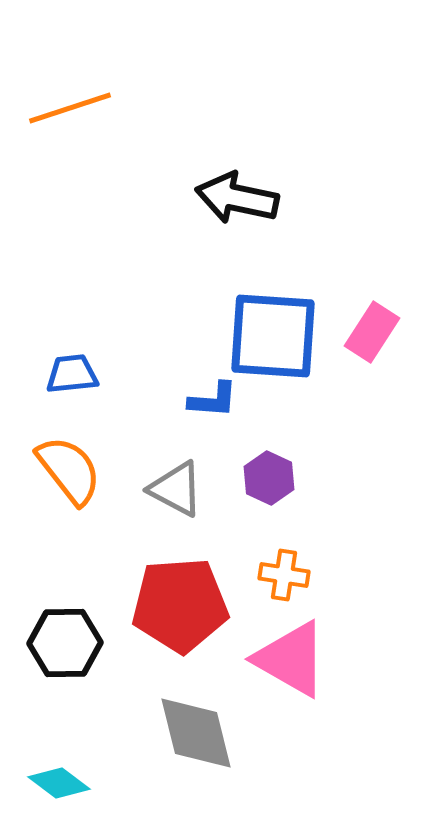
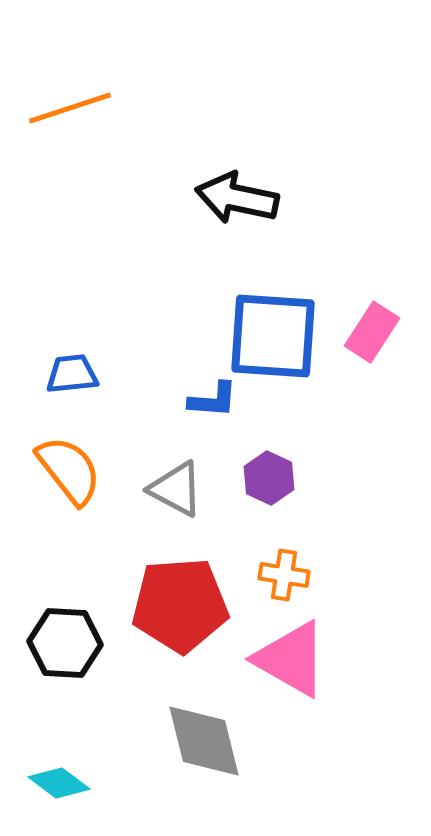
black hexagon: rotated 4 degrees clockwise
gray diamond: moved 8 px right, 8 px down
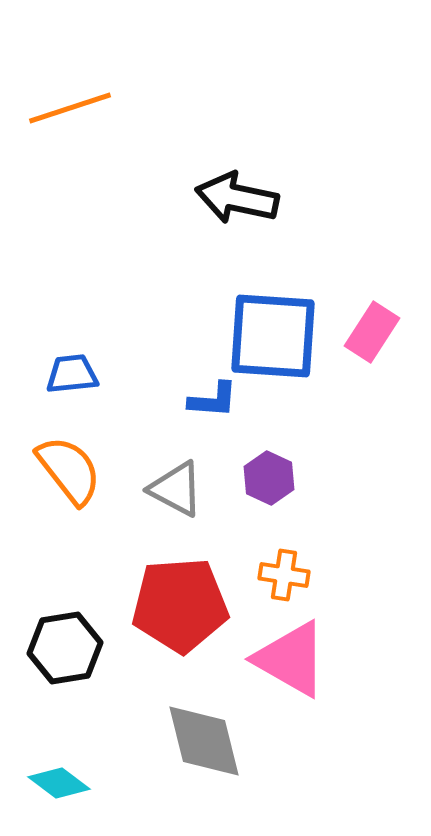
black hexagon: moved 5 px down; rotated 12 degrees counterclockwise
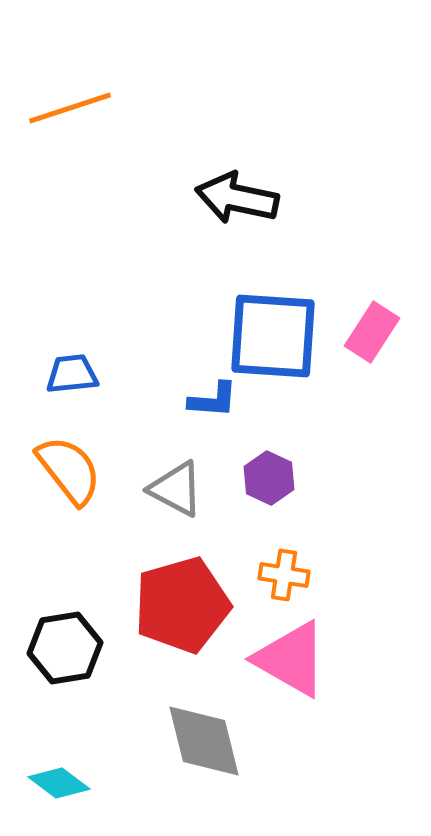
red pentagon: moved 2 px right; rotated 12 degrees counterclockwise
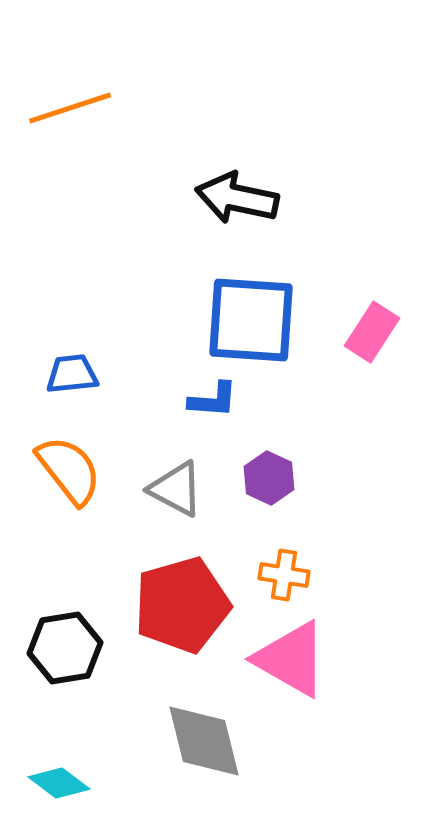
blue square: moved 22 px left, 16 px up
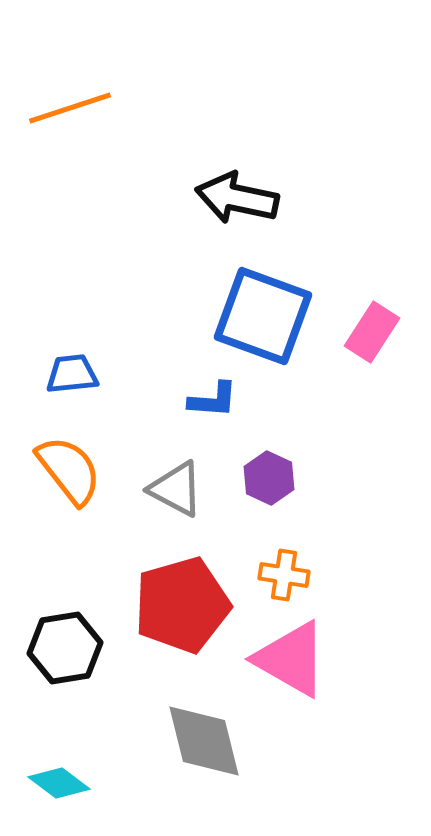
blue square: moved 12 px right, 4 px up; rotated 16 degrees clockwise
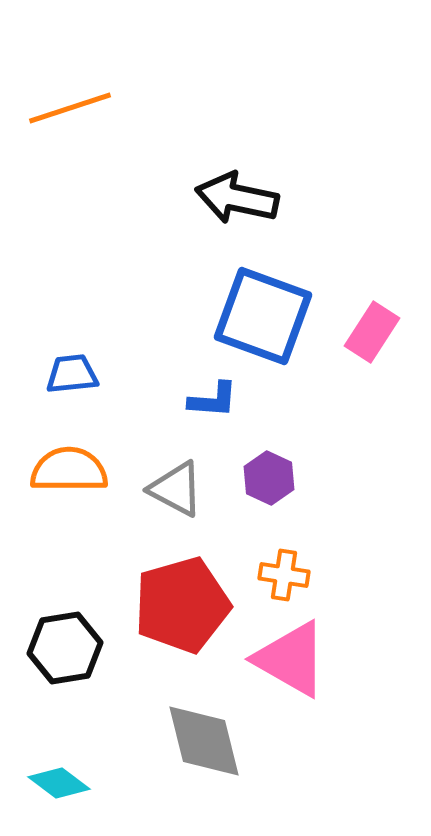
orange semicircle: rotated 52 degrees counterclockwise
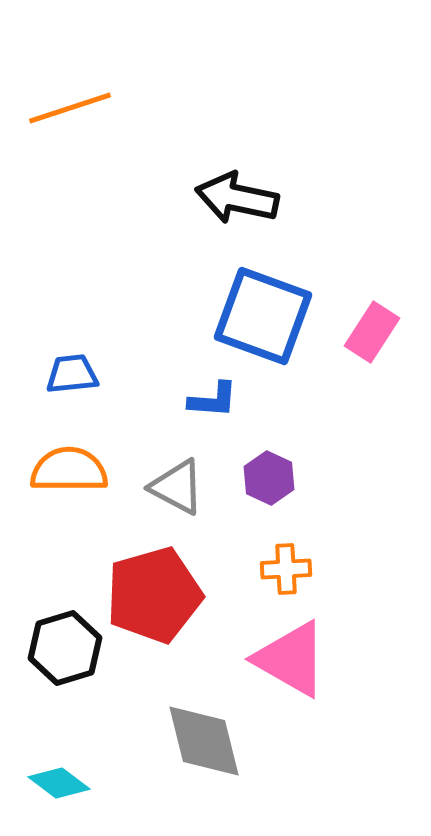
gray triangle: moved 1 px right, 2 px up
orange cross: moved 2 px right, 6 px up; rotated 12 degrees counterclockwise
red pentagon: moved 28 px left, 10 px up
black hexagon: rotated 8 degrees counterclockwise
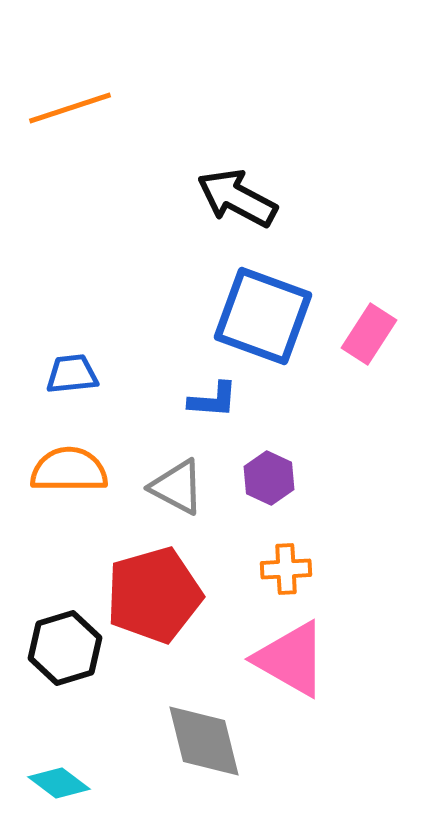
black arrow: rotated 16 degrees clockwise
pink rectangle: moved 3 px left, 2 px down
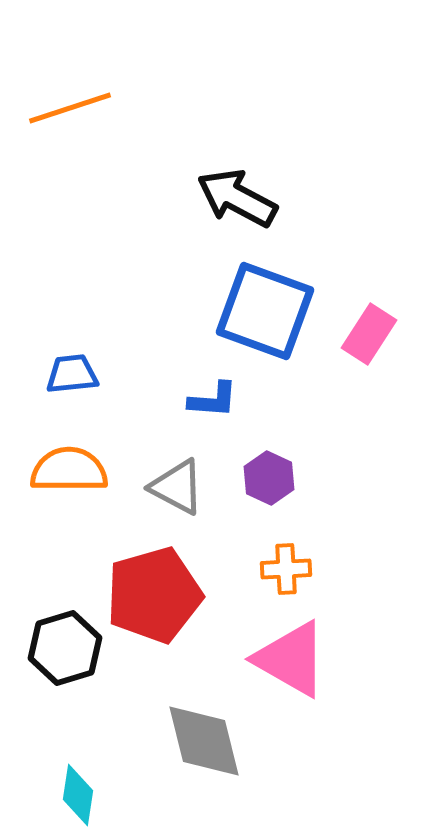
blue square: moved 2 px right, 5 px up
cyan diamond: moved 19 px right, 12 px down; rotated 62 degrees clockwise
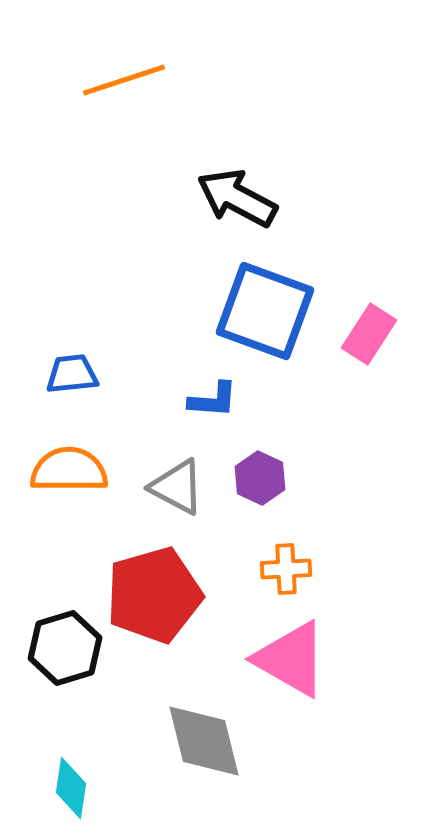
orange line: moved 54 px right, 28 px up
purple hexagon: moved 9 px left
cyan diamond: moved 7 px left, 7 px up
